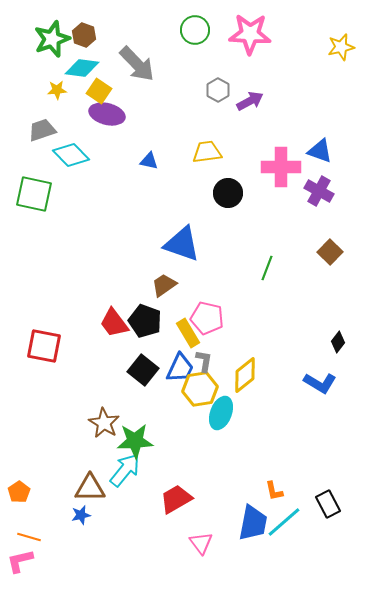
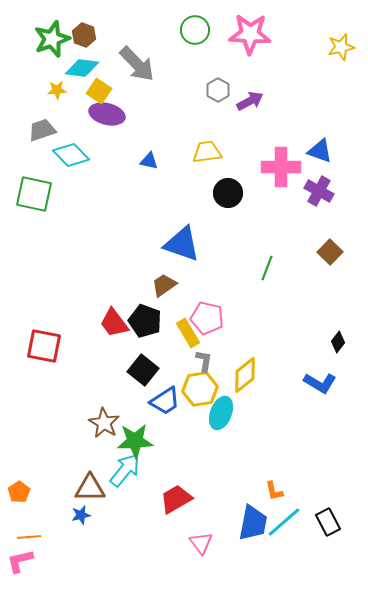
blue trapezoid at (180, 368): moved 15 px left, 33 px down; rotated 32 degrees clockwise
black rectangle at (328, 504): moved 18 px down
orange line at (29, 537): rotated 20 degrees counterclockwise
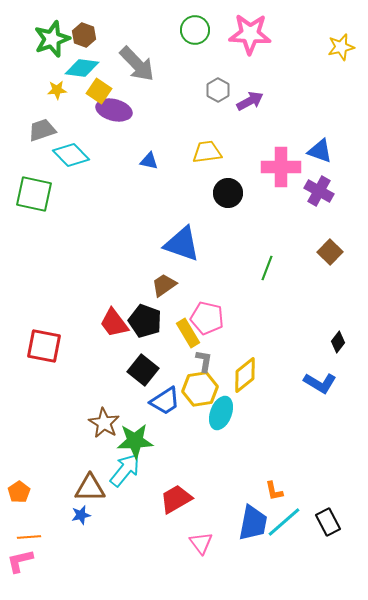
purple ellipse at (107, 114): moved 7 px right, 4 px up
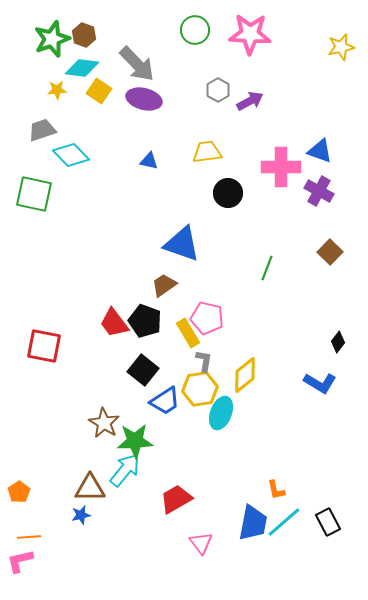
purple ellipse at (114, 110): moved 30 px right, 11 px up
orange L-shape at (274, 491): moved 2 px right, 1 px up
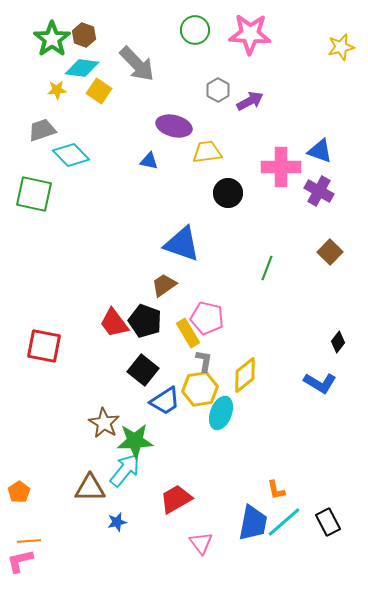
green star at (52, 39): rotated 15 degrees counterclockwise
purple ellipse at (144, 99): moved 30 px right, 27 px down
blue star at (81, 515): moved 36 px right, 7 px down
orange line at (29, 537): moved 4 px down
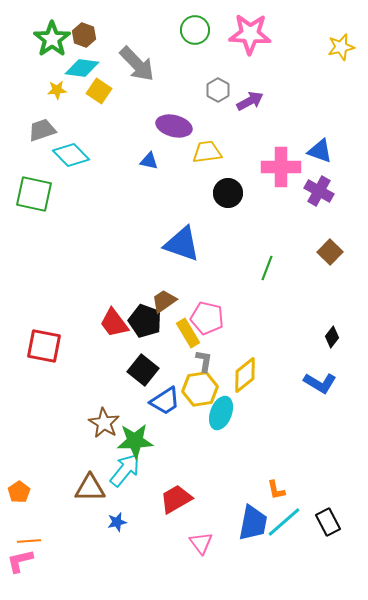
brown trapezoid at (164, 285): moved 16 px down
black diamond at (338, 342): moved 6 px left, 5 px up
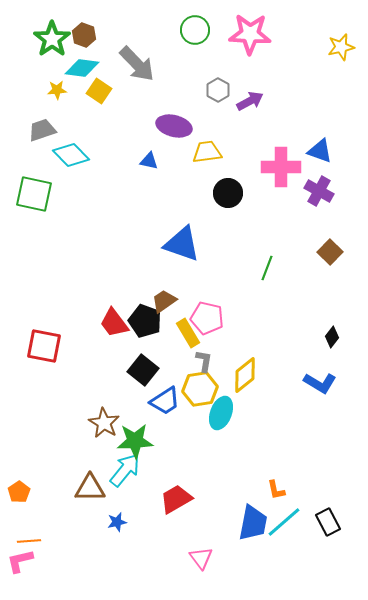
pink triangle at (201, 543): moved 15 px down
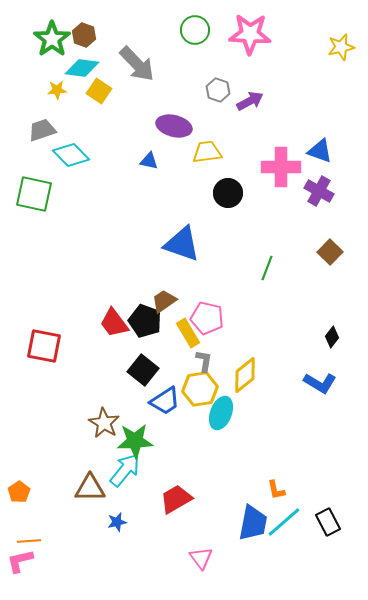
gray hexagon at (218, 90): rotated 10 degrees counterclockwise
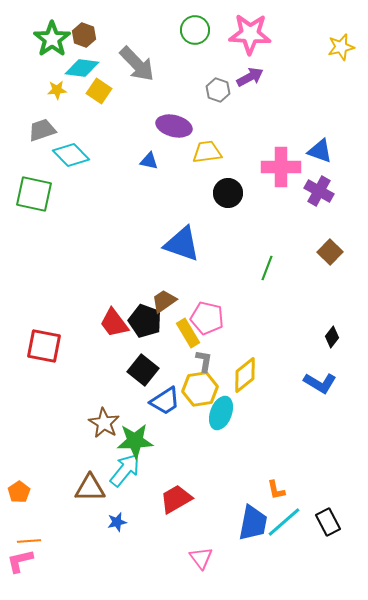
purple arrow at (250, 101): moved 24 px up
